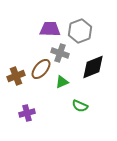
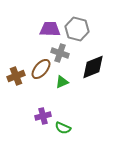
gray hexagon: moved 3 px left, 2 px up; rotated 25 degrees counterclockwise
green semicircle: moved 17 px left, 22 px down
purple cross: moved 16 px right, 3 px down
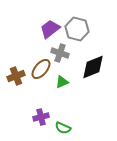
purple trapezoid: rotated 40 degrees counterclockwise
purple cross: moved 2 px left, 1 px down
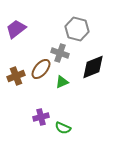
purple trapezoid: moved 34 px left
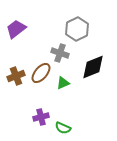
gray hexagon: rotated 20 degrees clockwise
brown ellipse: moved 4 px down
green triangle: moved 1 px right, 1 px down
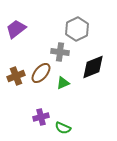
gray cross: moved 1 px up; rotated 12 degrees counterclockwise
